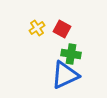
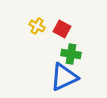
yellow cross: moved 2 px up; rotated 28 degrees counterclockwise
blue triangle: moved 1 px left, 2 px down
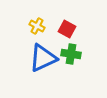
red square: moved 5 px right
blue triangle: moved 21 px left, 19 px up
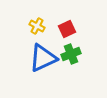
red square: rotated 36 degrees clockwise
green cross: rotated 30 degrees counterclockwise
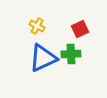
red square: moved 13 px right
green cross: rotated 18 degrees clockwise
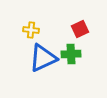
yellow cross: moved 6 px left, 4 px down; rotated 21 degrees counterclockwise
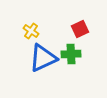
yellow cross: moved 1 px down; rotated 28 degrees clockwise
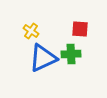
red square: rotated 30 degrees clockwise
